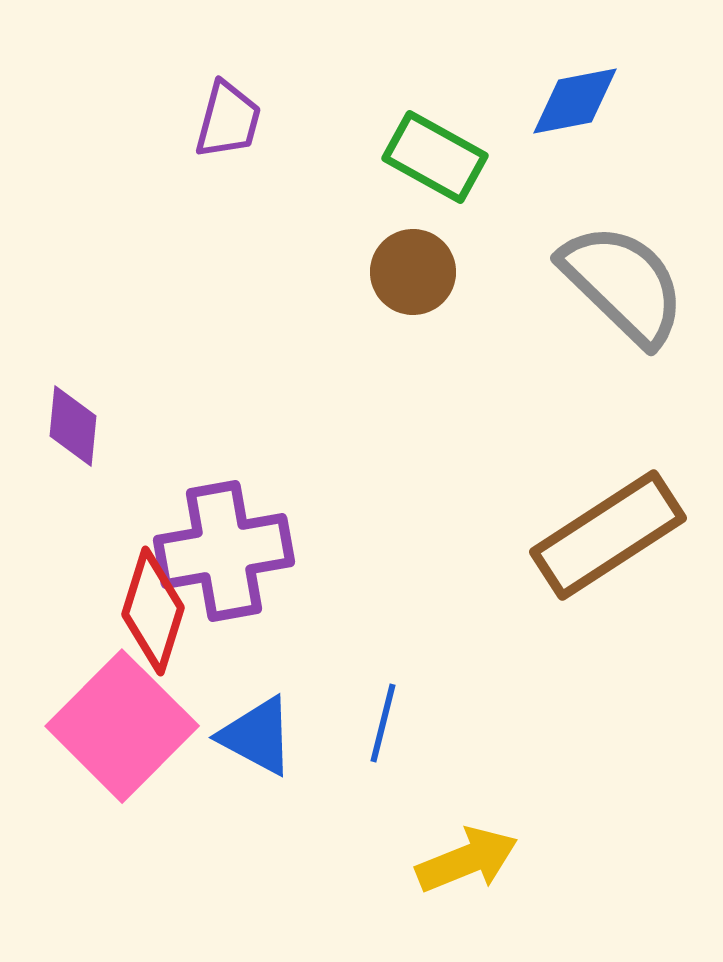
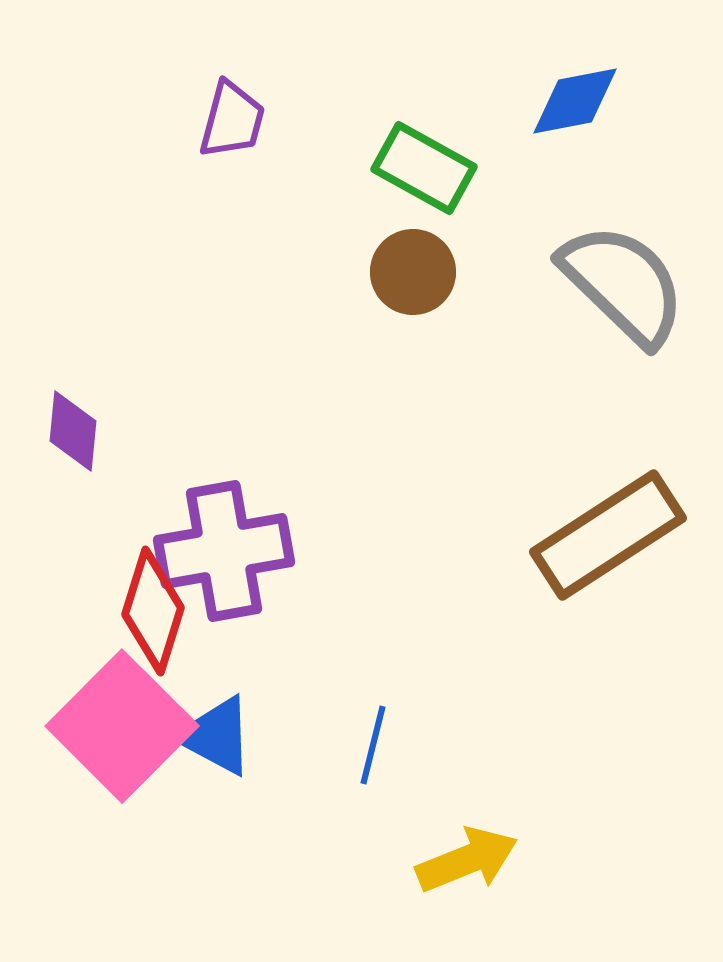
purple trapezoid: moved 4 px right
green rectangle: moved 11 px left, 11 px down
purple diamond: moved 5 px down
blue line: moved 10 px left, 22 px down
blue triangle: moved 41 px left
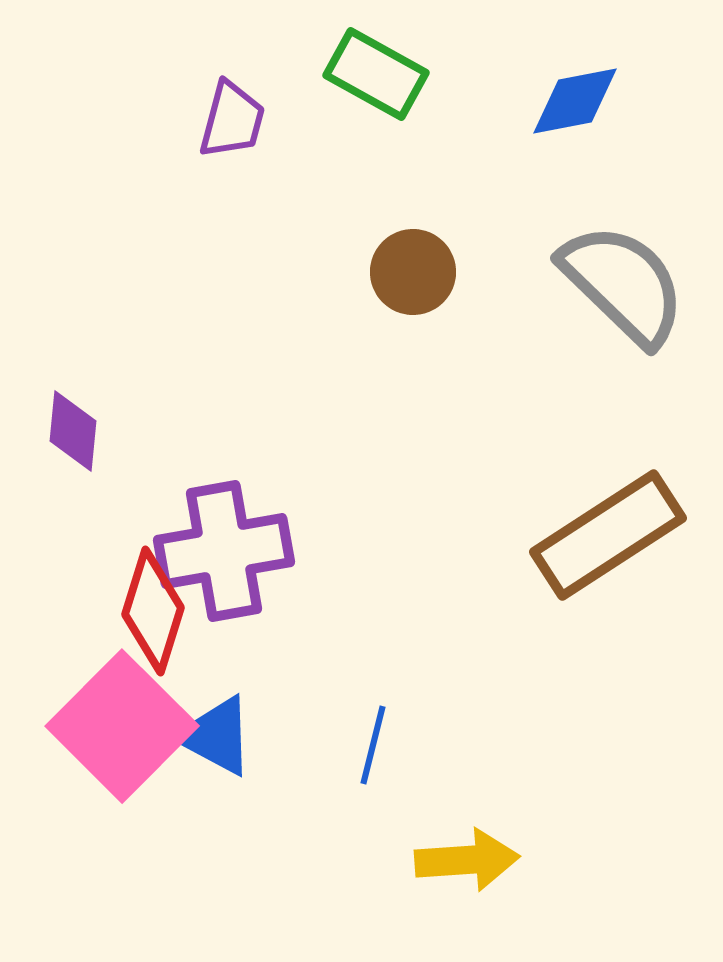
green rectangle: moved 48 px left, 94 px up
yellow arrow: rotated 18 degrees clockwise
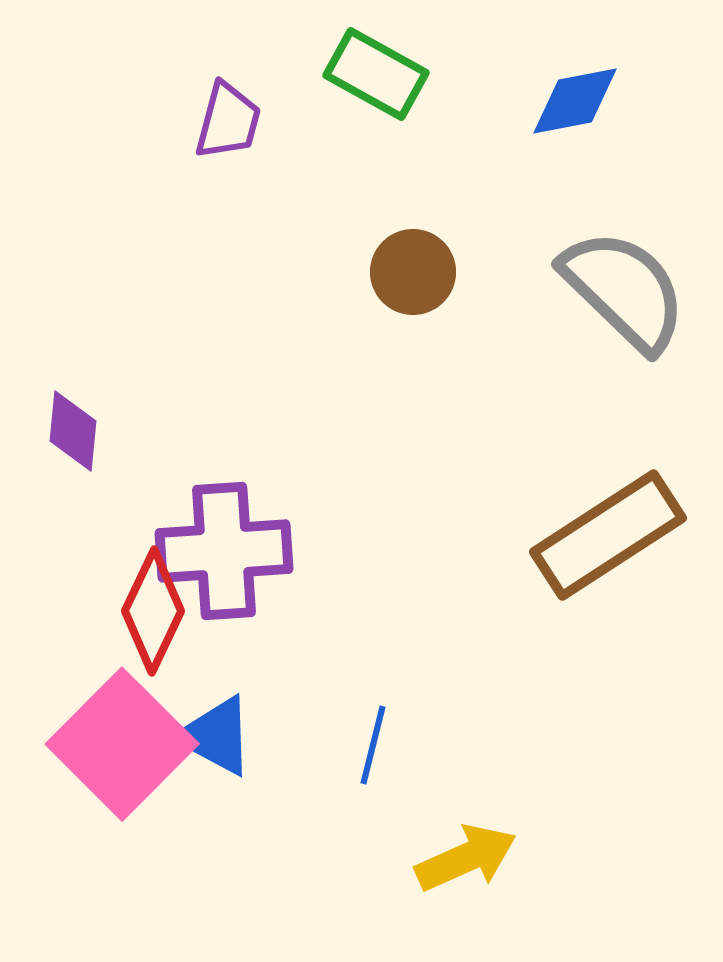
purple trapezoid: moved 4 px left, 1 px down
gray semicircle: moved 1 px right, 6 px down
purple cross: rotated 6 degrees clockwise
red diamond: rotated 8 degrees clockwise
pink square: moved 18 px down
yellow arrow: moved 1 px left, 2 px up; rotated 20 degrees counterclockwise
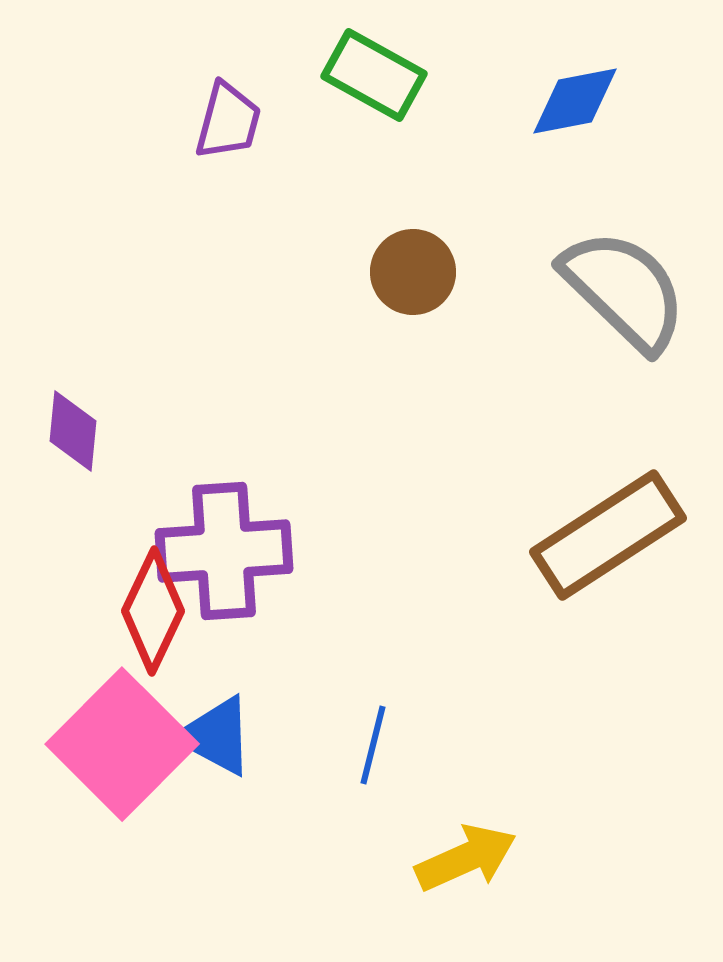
green rectangle: moved 2 px left, 1 px down
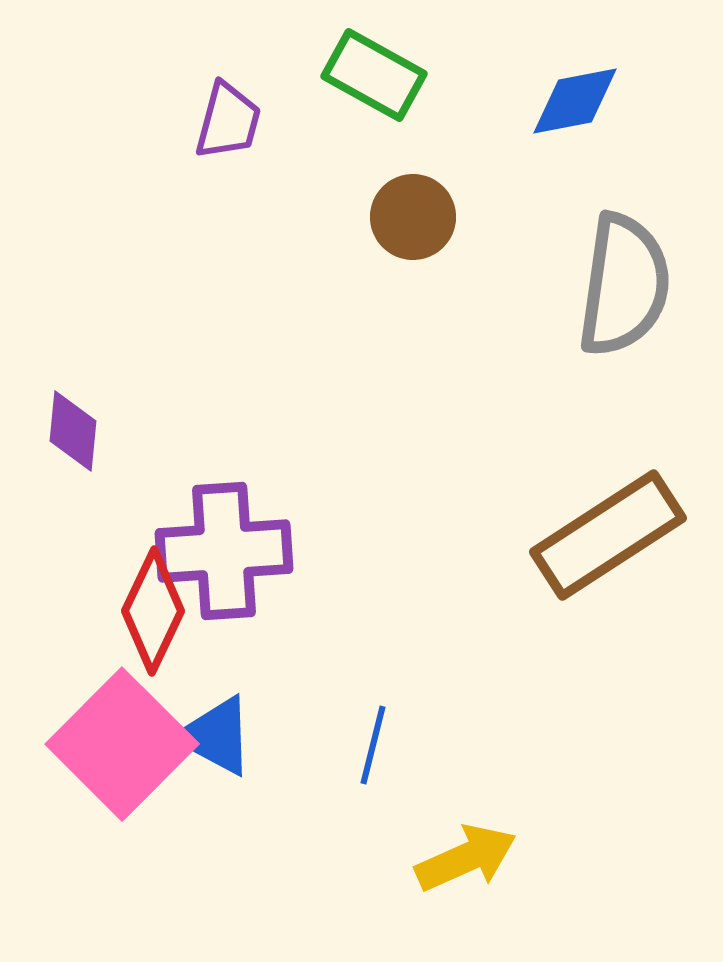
brown circle: moved 55 px up
gray semicircle: moved 5 px up; rotated 54 degrees clockwise
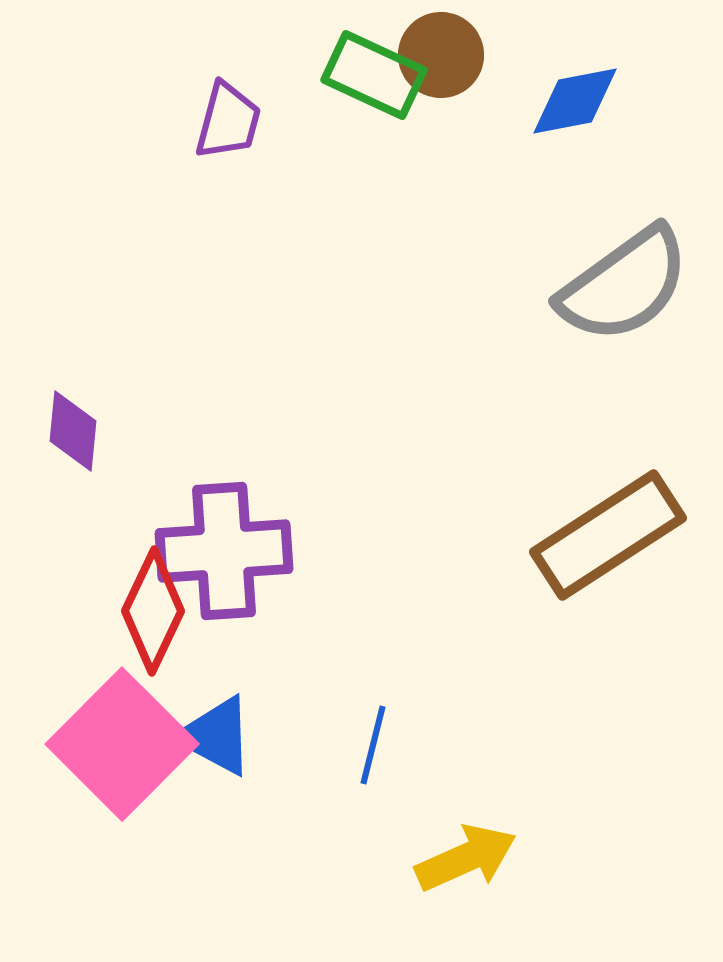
green rectangle: rotated 4 degrees counterclockwise
brown circle: moved 28 px right, 162 px up
gray semicircle: rotated 46 degrees clockwise
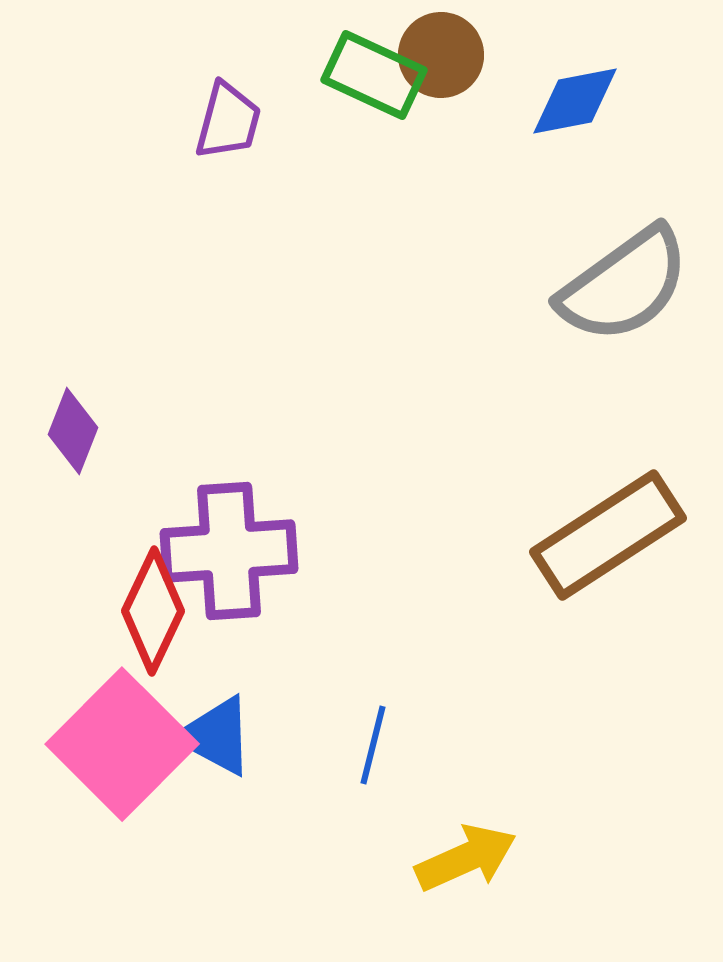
purple diamond: rotated 16 degrees clockwise
purple cross: moved 5 px right
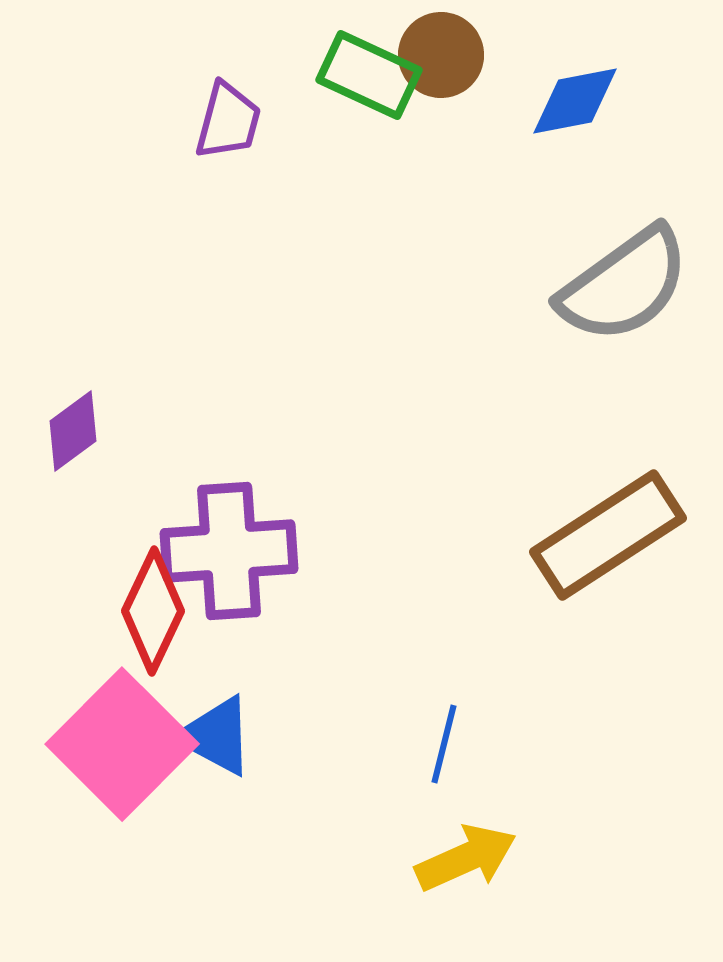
green rectangle: moved 5 px left
purple diamond: rotated 32 degrees clockwise
blue line: moved 71 px right, 1 px up
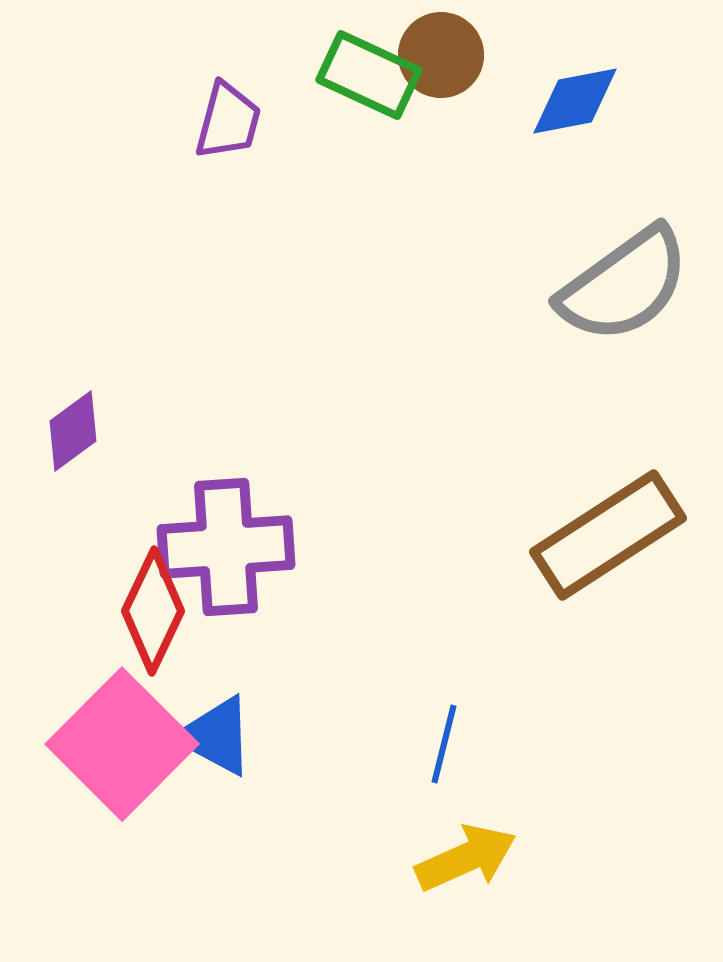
purple cross: moved 3 px left, 4 px up
